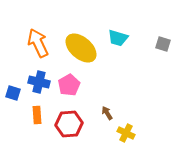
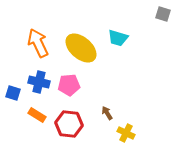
gray square: moved 30 px up
pink pentagon: rotated 25 degrees clockwise
orange rectangle: rotated 54 degrees counterclockwise
red hexagon: rotated 12 degrees clockwise
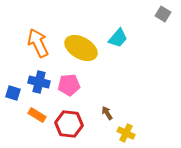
gray square: rotated 14 degrees clockwise
cyan trapezoid: rotated 65 degrees counterclockwise
yellow ellipse: rotated 12 degrees counterclockwise
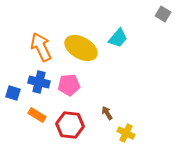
orange arrow: moved 3 px right, 4 px down
red hexagon: moved 1 px right, 1 px down
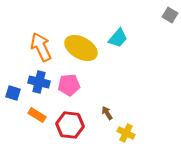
gray square: moved 7 px right, 1 px down
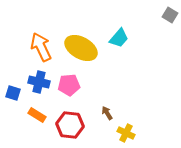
cyan trapezoid: moved 1 px right
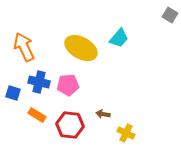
orange arrow: moved 17 px left
pink pentagon: moved 1 px left
brown arrow: moved 4 px left, 1 px down; rotated 48 degrees counterclockwise
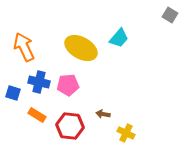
red hexagon: moved 1 px down
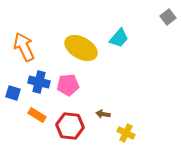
gray square: moved 2 px left, 2 px down; rotated 21 degrees clockwise
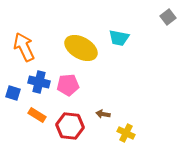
cyan trapezoid: rotated 60 degrees clockwise
